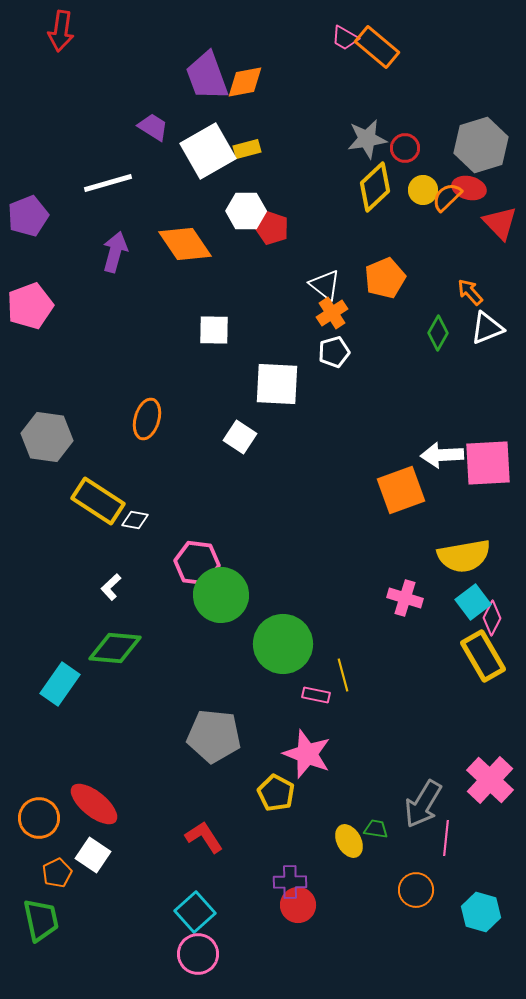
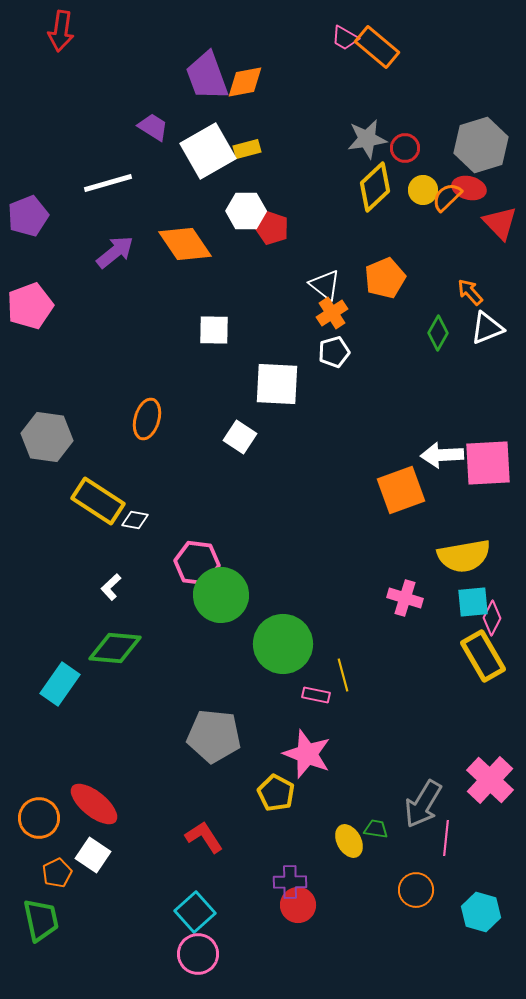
purple arrow at (115, 252): rotated 36 degrees clockwise
cyan square at (473, 602): rotated 32 degrees clockwise
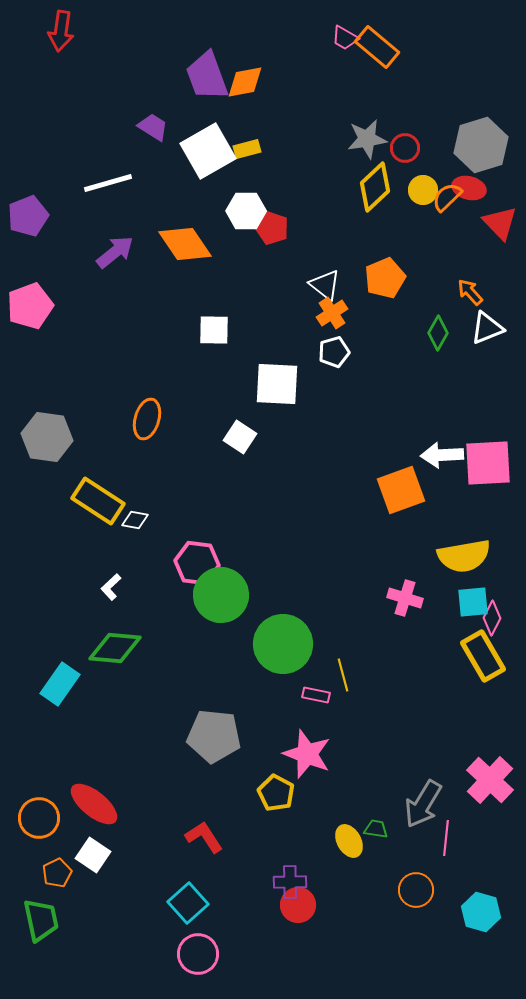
cyan square at (195, 912): moved 7 px left, 9 px up
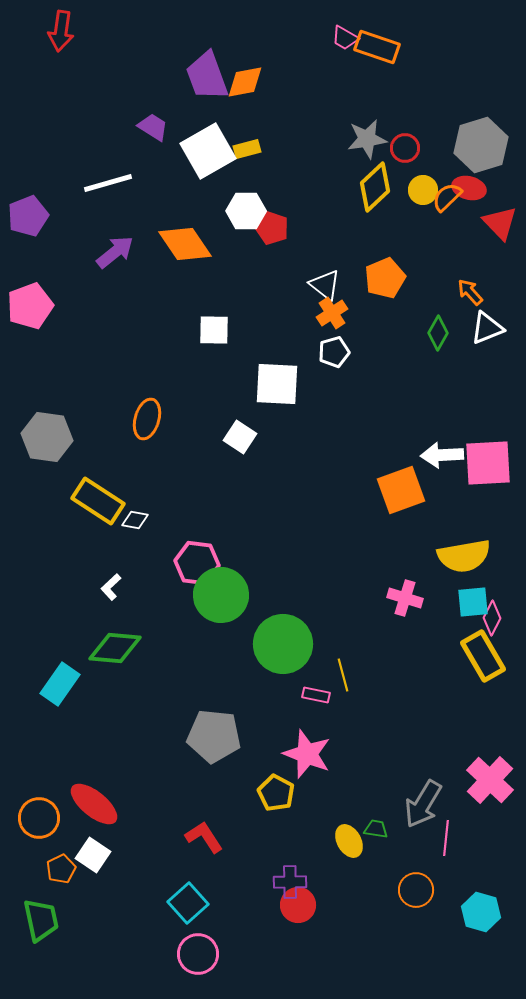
orange rectangle at (377, 47): rotated 21 degrees counterclockwise
orange pentagon at (57, 873): moved 4 px right, 4 px up
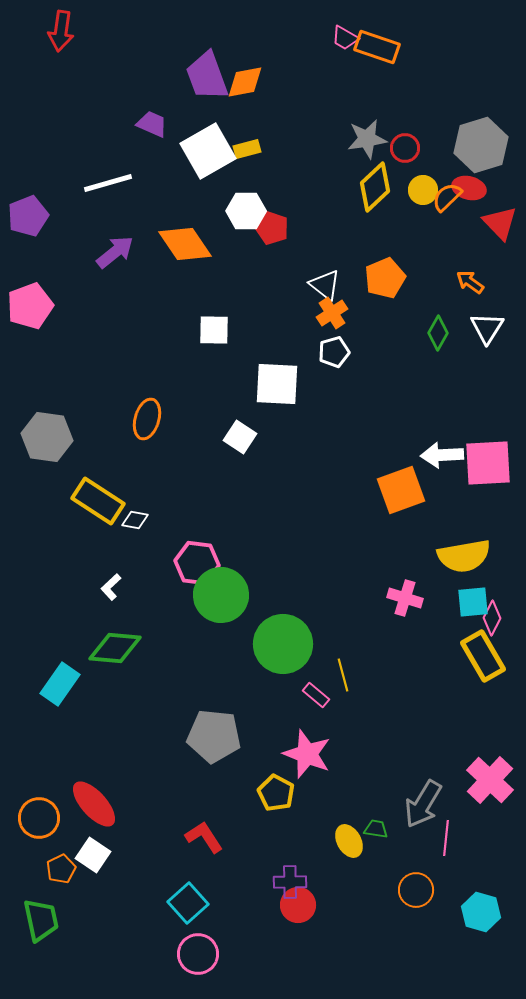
purple trapezoid at (153, 127): moved 1 px left, 3 px up; rotated 8 degrees counterclockwise
orange arrow at (470, 292): moved 10 px up; rotated 12 degrees counterclockwise
white triangle at (487, 328): rotated 36 degrees counterclockwise
pink rectangle at (316, 695): rotated 28 degrees clockwise
red ellipse at (94, 804): rotated 9 degrees clockwise
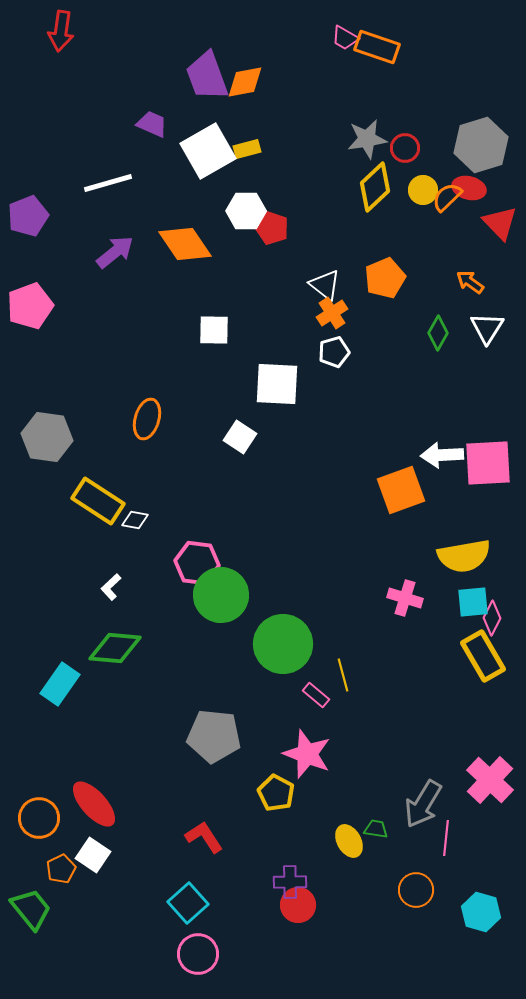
green trapezoid at (41, 920): moved 10 px left, 11 px up; rotated 27 degrees counterclockwise
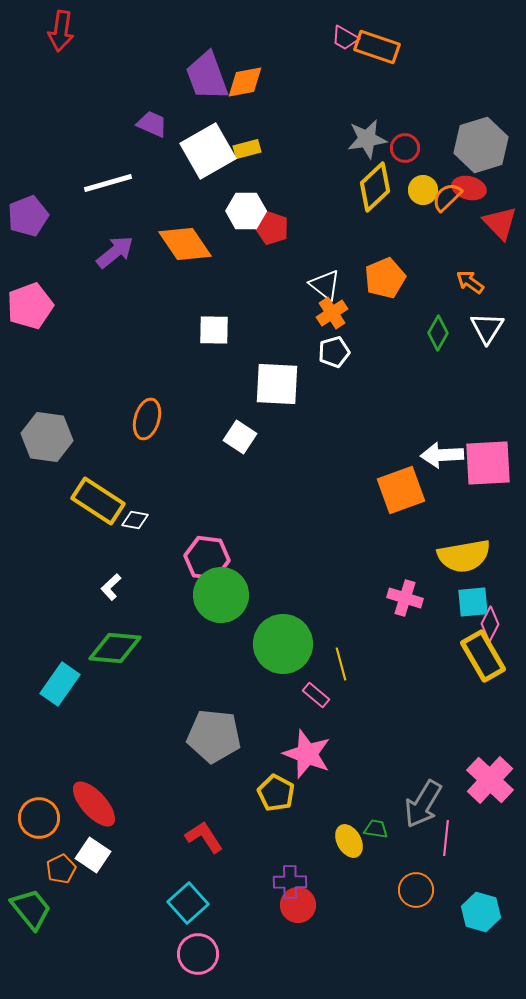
pink hexagon at (197, 563): moved 10 px right, 5 px up
pink diamond at (492, 618): moved 2 px left, 6 px down
yellow line at (343, 675): moved 2 px left, 11 px up
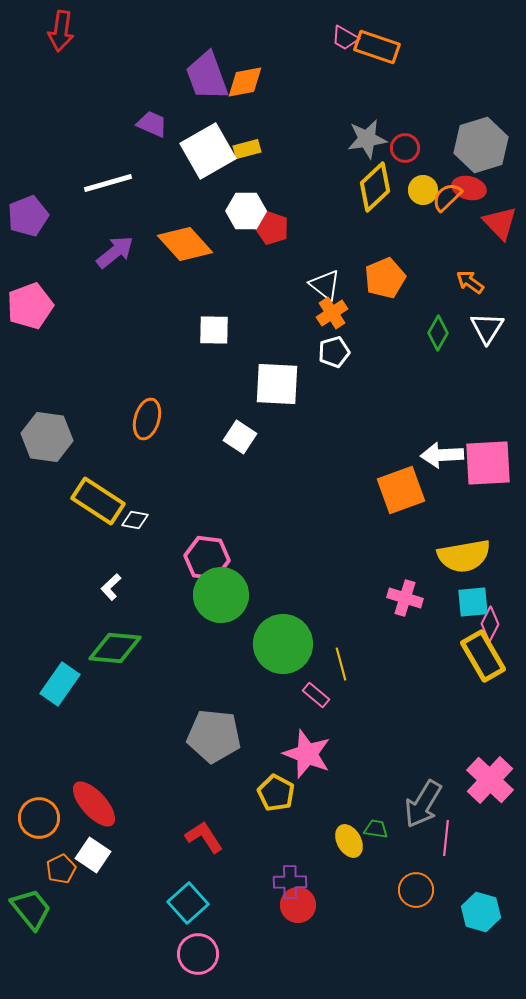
orange diamond at (185, 244): rotated 8 degrees counterclockwise
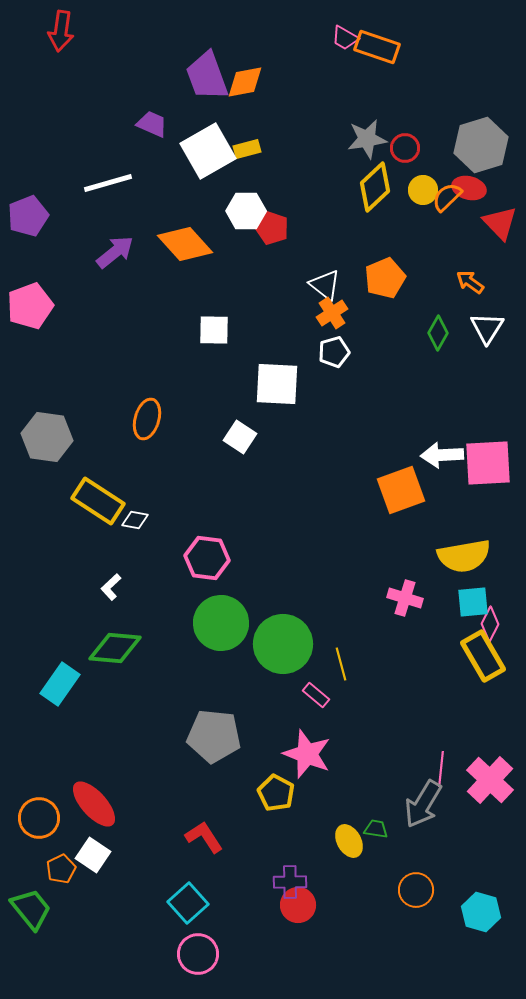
green circle at (221, 595): moved 28 px down
pink line at (446, 838): moved 5 px left, 69 px up
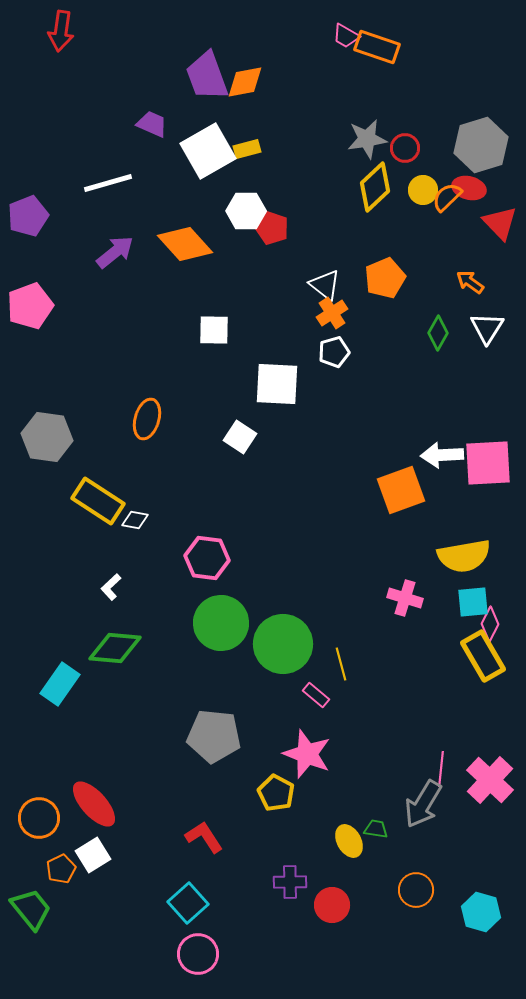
pink trapezoid at (345, 38): moved 1 px right, 2 px up
white square at (93, 855): rotated 24 degrees clockwise
red circle at (298, 905): moved 34 px right
